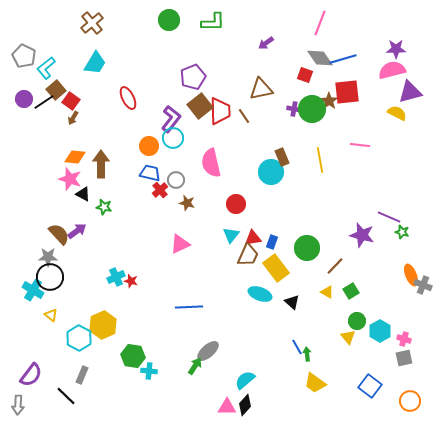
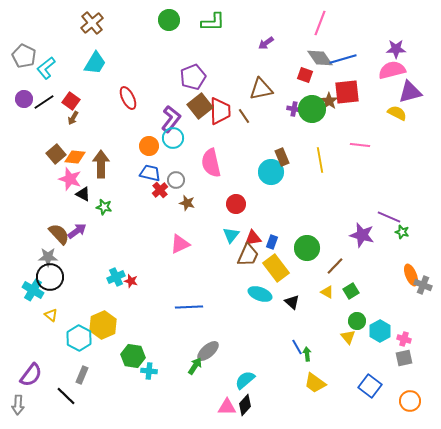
brown square at (56, 90): moved 64 px down
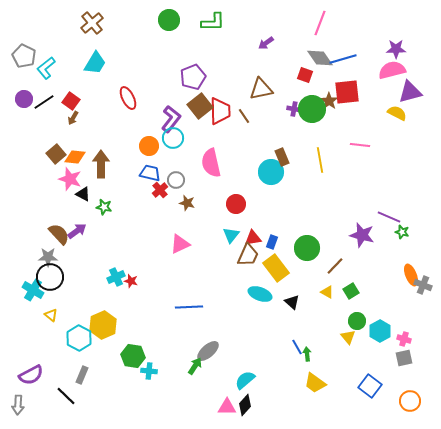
purple semicircle at (31, 375): rotated 25 degrees clockwise
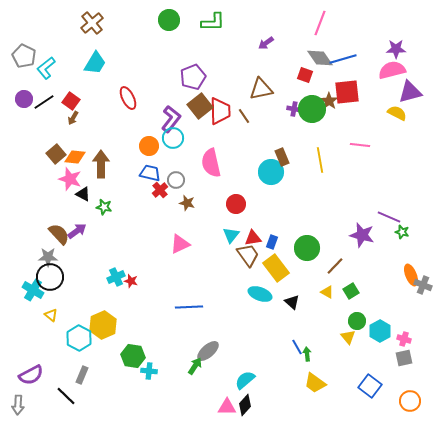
brown trapezoid at (248, 255): rotated 60 degrees counterclockwise
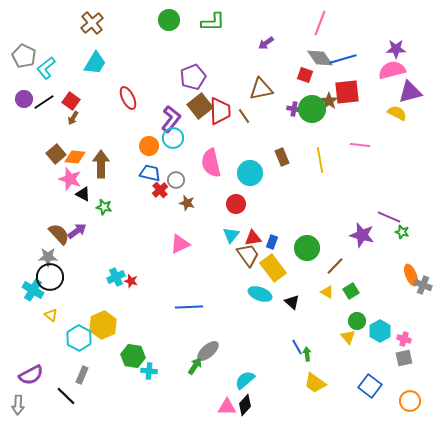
cyan circle at (271, 172): moved 21 px left, 1 px down
yellow rectangle at (276, 268): moved 3 px left
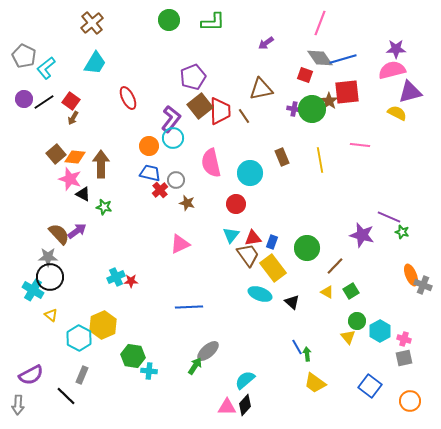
red star at (131, 281): rotated 16 degrees counterclockwise
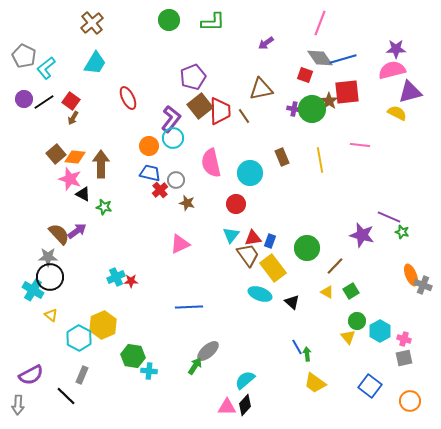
blue rectangle at (272, 242): moved 2 px left, 1 px up
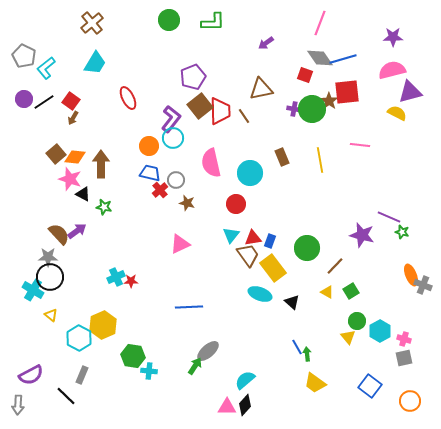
purple star at (396, 49): moved 3 px left, 12 px up
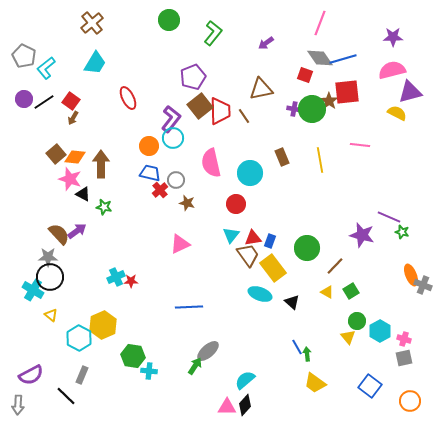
green L-shape at (213, 22): moved 11 px down; rotated 50 degrees counterclockwise
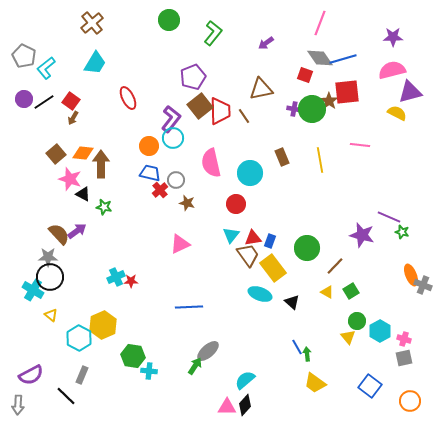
orange diamond at (75, 157): moved 8 px right, 4 px up
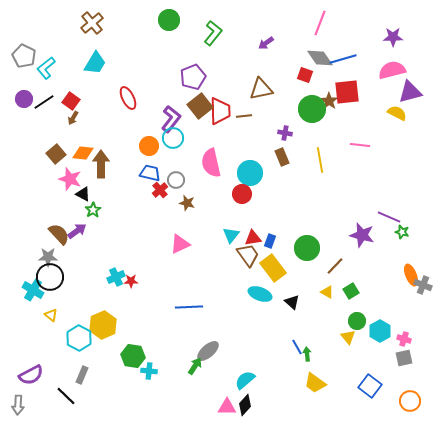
purple cross at (294, 109): moved 9 px left, 24 px down
brown line at (244, 116): rotated 63 degrees counterclockwise
red circle at (236, 204): moved 6 px right, 10 px up
green star at (104, 207): moved 11 px left, 3 px down; rotated 28 degrees clockwise
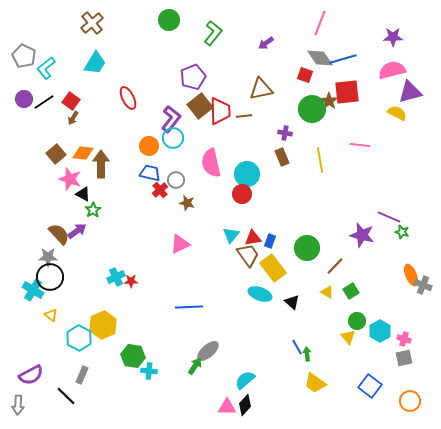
cyan circle at (250, 173): moved 3 px left, 1 px down
